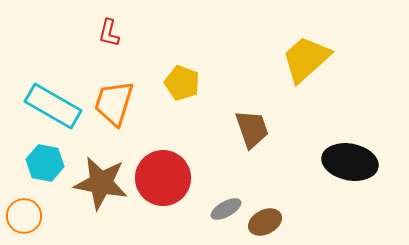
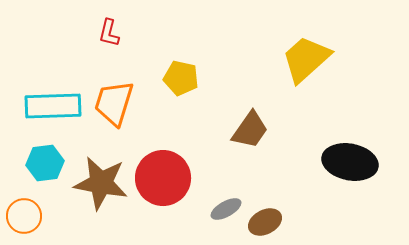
yellow pentagon: moved 1 px left, 5 px up; rotated 8 degrees counterclockwise
cyan rectangle: rotated 32 degrees counterclockwise
brown trapezoid: moved 2 px left, 1 px down; rotated 54 degrees clockwise
cyan hexagon: rotated 18 degrees counterclockwise
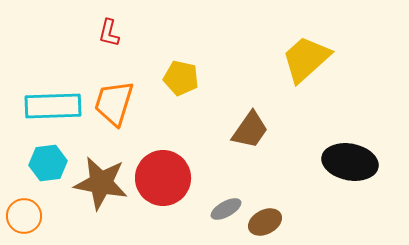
cyan hexagon: moved 3 px right
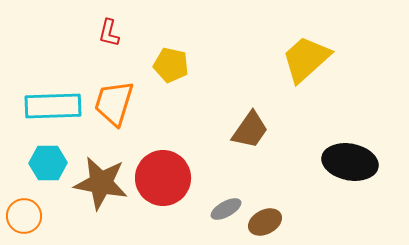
yellow pentagon: moved 10 px left, 13 px up
cyan hexagon: rotated 6 degrees clockwise
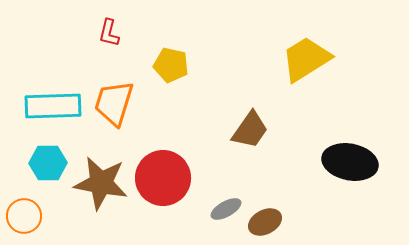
yellow trapezoid: rotated 10 degrees clockwise
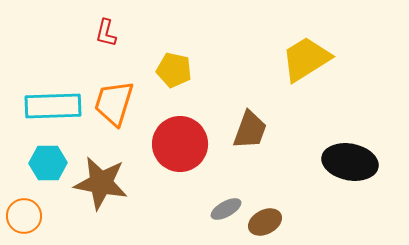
red L-shape: moved 3 px left
yellow pentagon: moved 3 px right, 5 px down
brown trapezoid: rotated 15 degrees counterclockwise
red circle: moved 17 px right, 34 px up
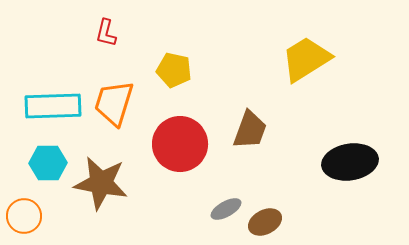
black ellipse: rotated 20 degrees counterclockwise
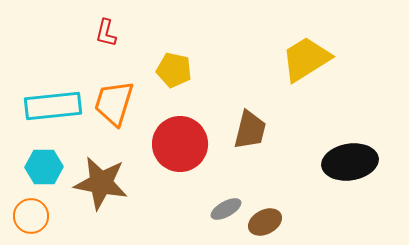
cyan rectangle: rotated 4 degrees counterclockwise
brown trapezoid: rotated 6 degrees counterclockwise
cyan hexagon: moved 4 px left, 4 px down
orange circle: moved 7 px right
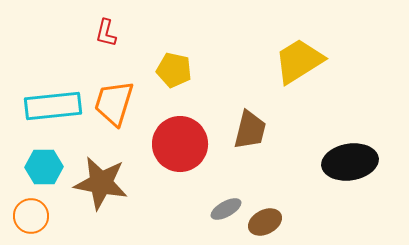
yellow trapezoid: moved 7 px left, 2 px down
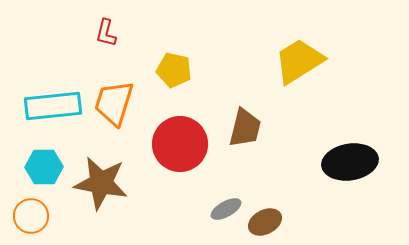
brown trapezoid: moved 5 px left, 2 px up
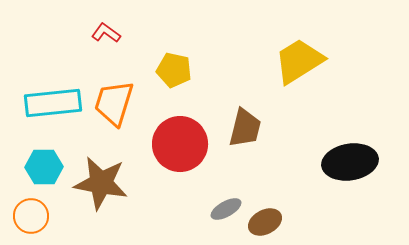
red L-shape: rotated 112 degrees clockwise
cyan rectangle: moved 3 px up
